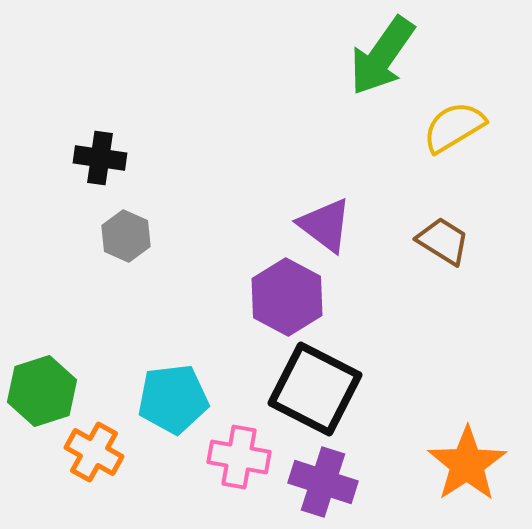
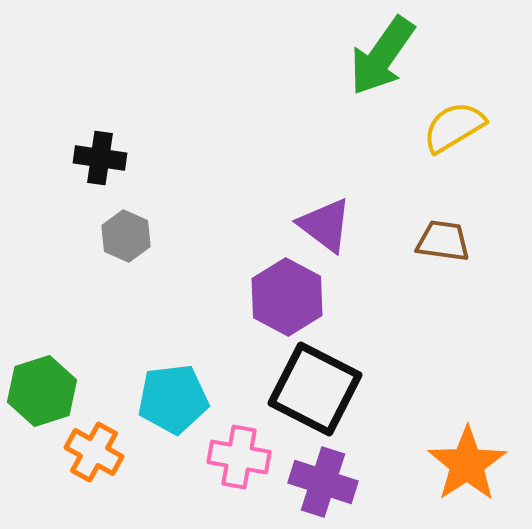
brown trapezoid: rotated 24 degrees counterclockwise
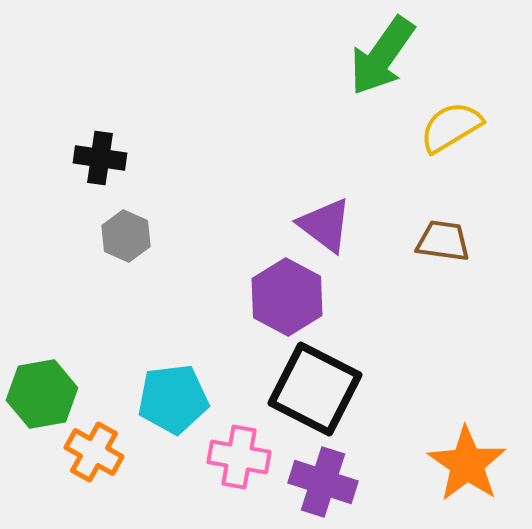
yellow semicircle: moved 3 px left
green hexagon: moved 3 px down; rotated 8 degrees clockwise
orange star: rotated 4 degrees counterclockwise
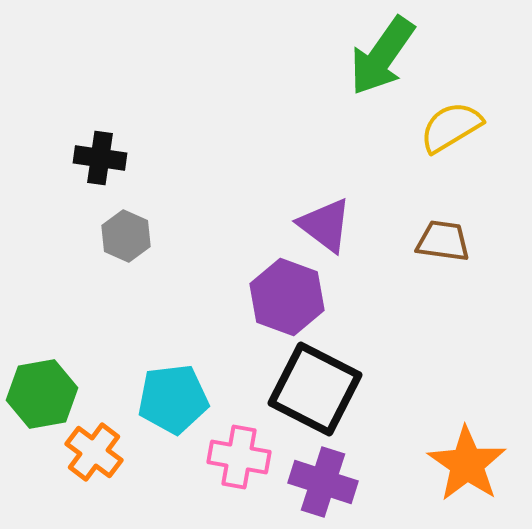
purple hexagon: rotated 8 degrees counterclockwise
orange cross: rotated 8 degrees clockwise
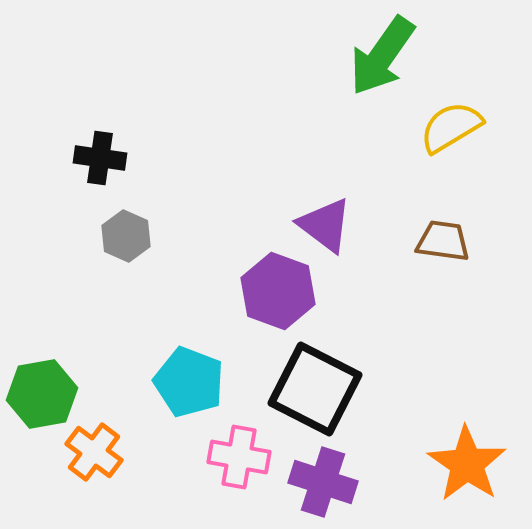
purple hexagon: moved 9 px left, 6 px up
cyan pentagon: moved 16 px right, 17 px up; rotated 28 degrees clockwise
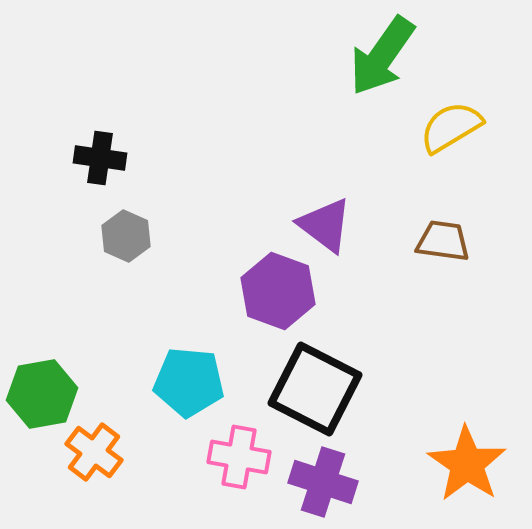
cyan pentagon: rotated 16 degrees counterclockwise
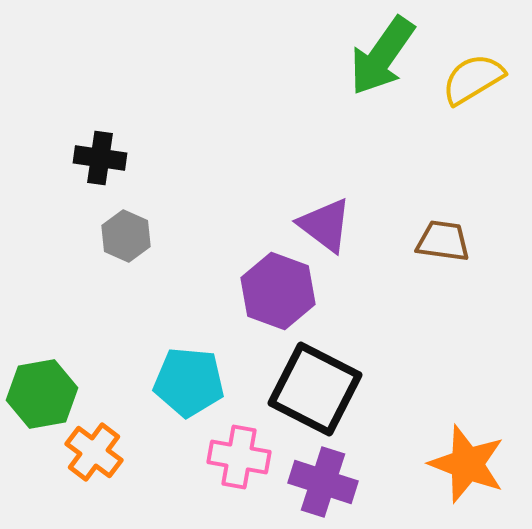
yellow semicircle: moved 22 px right, 48 px up
orange star: rotated 14 degrees counterclockwise
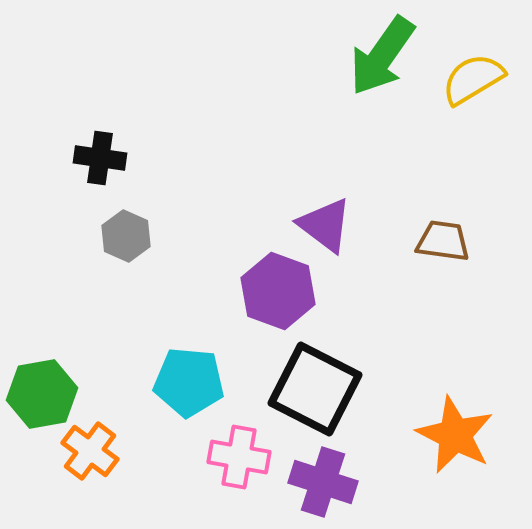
orange cross: moved 4 px left, 1 px up
orange star: moved 12 px left, 29 px up; rotated 6 degrees clockwise
